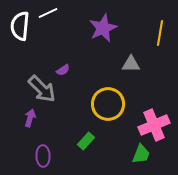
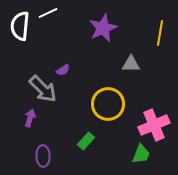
gray arrow: moved 1 px right
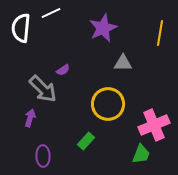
white line: moved 3 px right
white semicircle: moved 1 px right, 2 px down
gray triangle: moved 8 px left, 1 px up
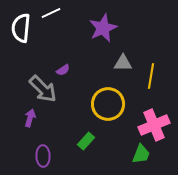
yellow line: moved 9 px left, 43 px down
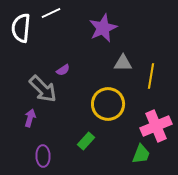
pink cross: moved 2 px right, 1 px down
